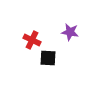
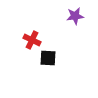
purple star: moved 5 px right, 16 px up; rotated 18 degrees counterclockwise
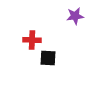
red cross: rotated 24 degrees counterclockwise
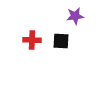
black square: moved 13 px right, 17 px up
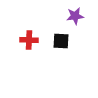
red cross: moved 3 px left
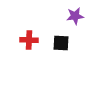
black square: moved 2 px down
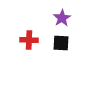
purple star: moved 13 px left, 2 px down; rotated 24 degrees counterclockwise
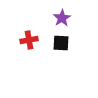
red cross: rotated 12 degrees counterclockwise
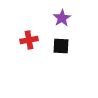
black square: moved 3 px down
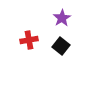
black square: rotated 36 degrees clockwise
